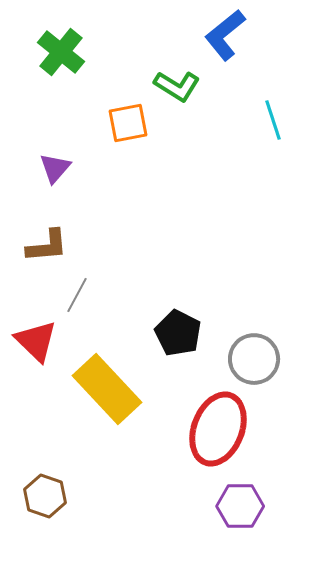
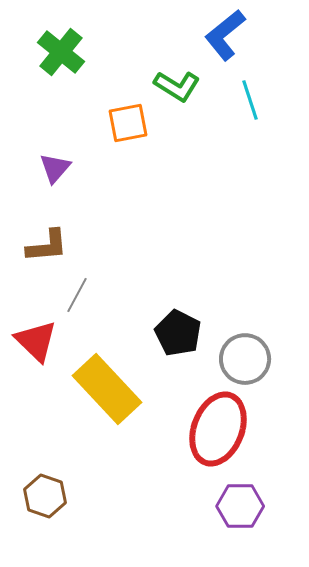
cyan line: moved 23 px left, 20 px up
gray circle: moved 9 px left
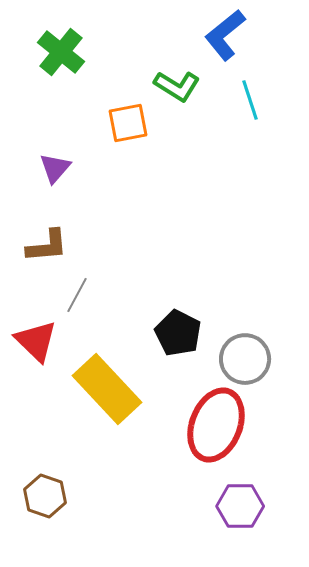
red ellipse: moved 2 px left, 4 px up
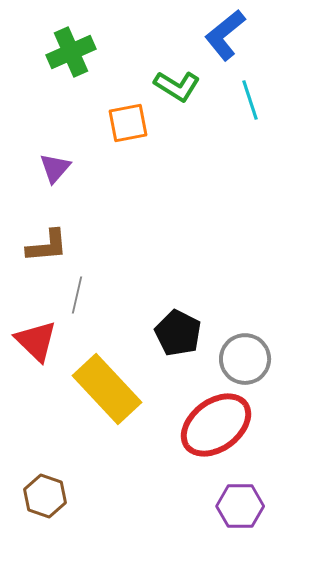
green cross: moved 10 px right; rotated 27 degrees clockwise
gray line: rotated 15 degrees counterclockwise
red ellipse: rotated 32 degrees clockwise
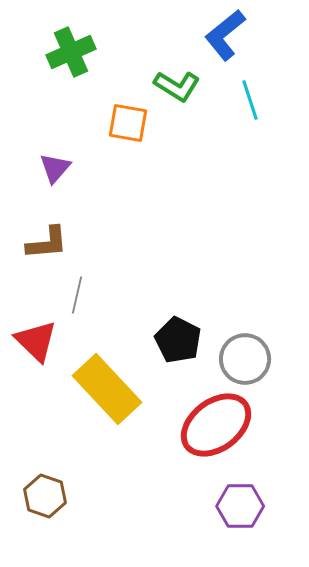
orange square: rotated 21 degrees clockwise
brown L-shape: moved 3 px up
black pentagon: moved 7 px down
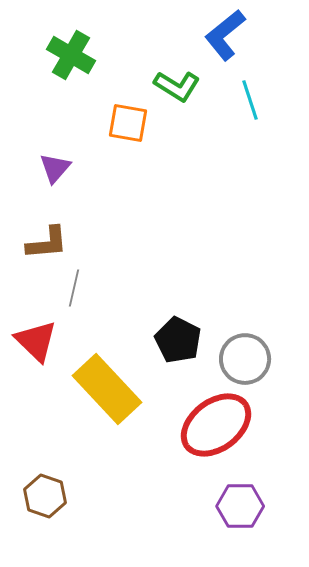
green cross: moved 3 px down; rotated 36 degrees counterclockwise
gray line: moved 3 px left, 7 px up
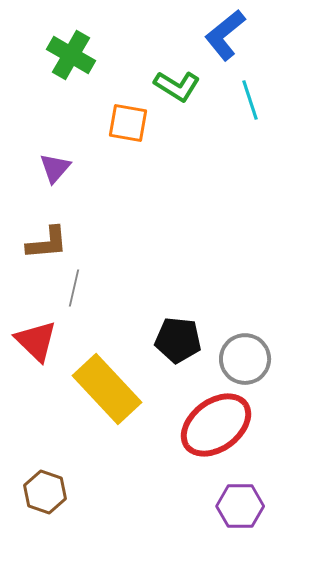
black pentagon: rotated 21 degrees counterclockwise
brown hexagon: moved 4 px up
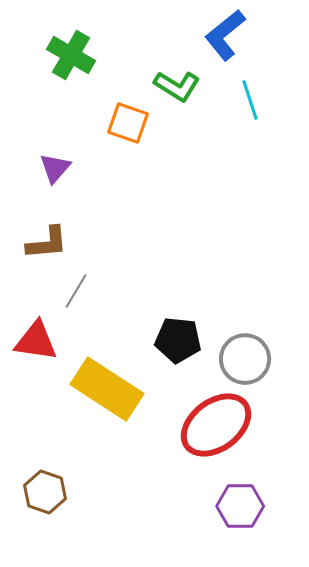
orange square: rotated 9 degrees clockwise
gray line: moved 2 px right, 3 px down; rotated 18 degrees clockwise
red triangle: rotated 36 degrees counterclockwise
yellow rectangle: rotated 14 degrees counterclockwise
